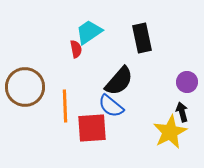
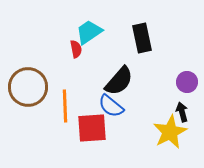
brown circle: moved 3 px right
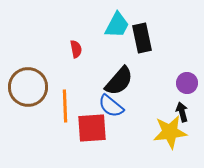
cyan trapezoid: moved 28 px right, 7 px up; rotated 152 degrees clockwise
purple circle: moved 1 px down
yellow star: rotated 20 degrees clockwise
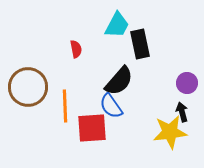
black rectangle: moved 2 px left, 6 px down
blue semicircle: rotated 16 degrees clockwise
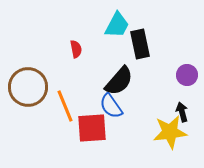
purple circle: moved 8 px up
orange line: rotated 20 degrees counterclockwise
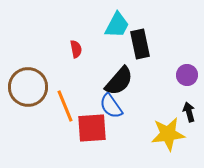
black arrow: moved 7 px right
yellow star: moved 2 px left, 2 px down
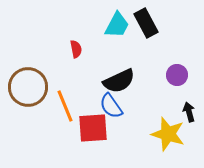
black rectangle: moved 6 px right, 21 px up; rotated 16 degrees counterclockwise
purple circle: moved 10 px left
black semicircle: rotated 24 degrees clockwise
red square: moved 1 px right
yellow star: rotated 24 degrees clockwise
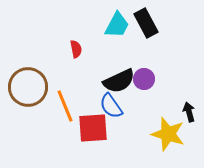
purple circle: moved 33 px left, 4 px down
